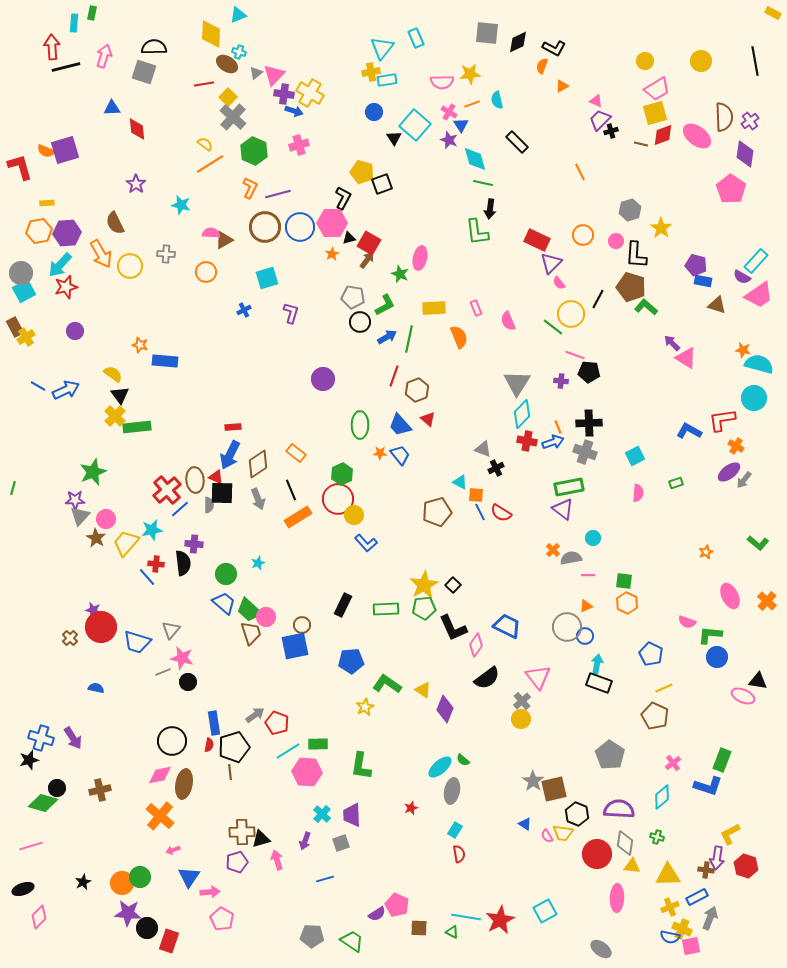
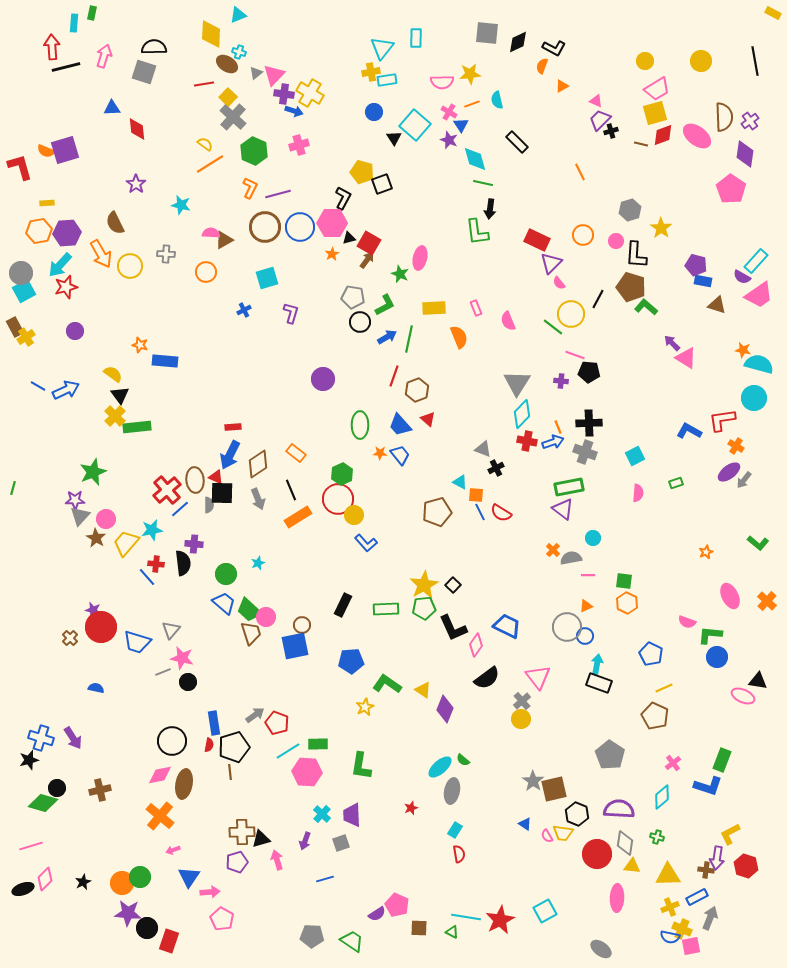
cyan rectangle at (416, 38): rotated 24 degrees clockwise
pink diamond at (39, 917): moved 6 px right, 38 px up
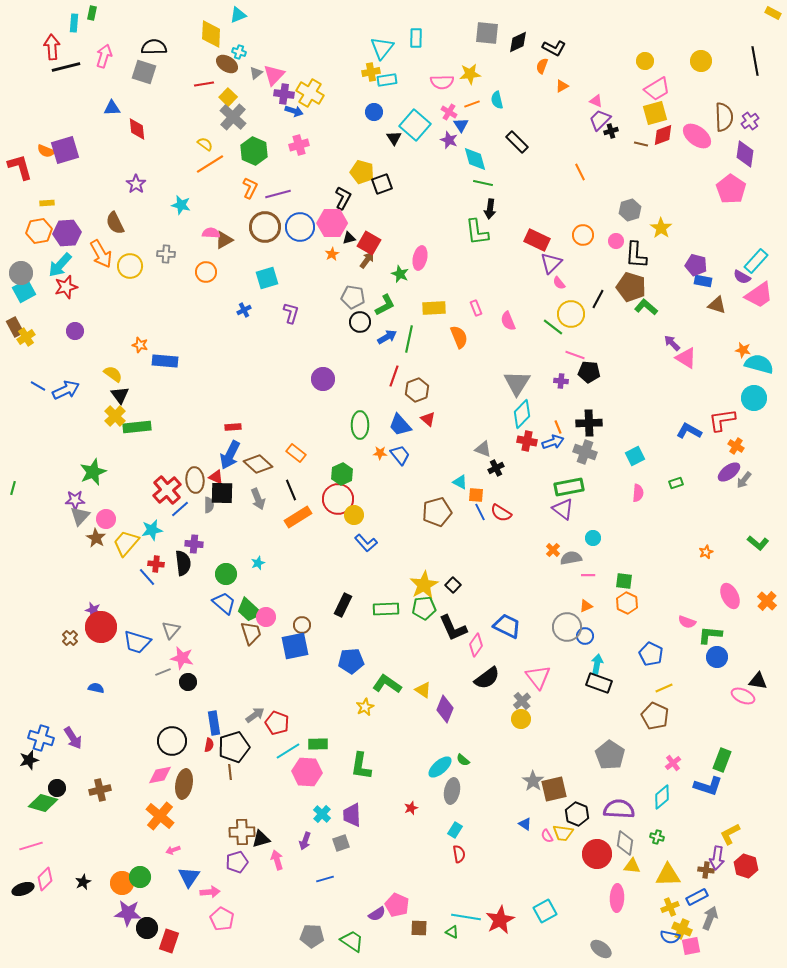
brown diamond at (258, 464): rotated 76 degrees clockwise
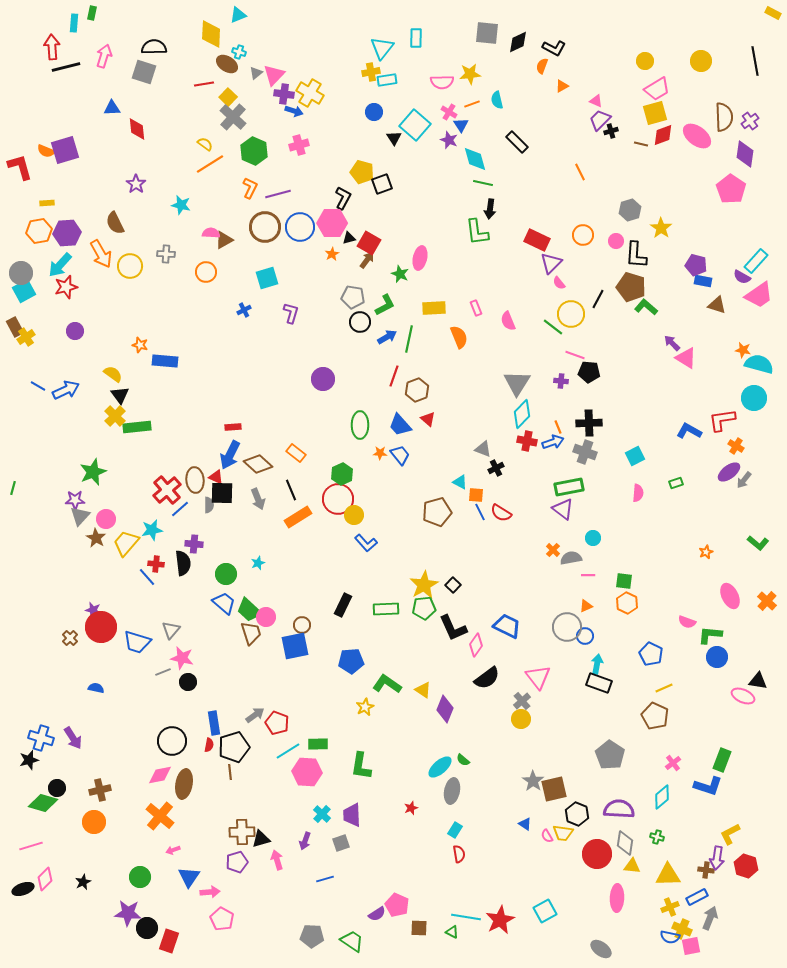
orange circle at (122, 883): moved 28 px left, 61 px up
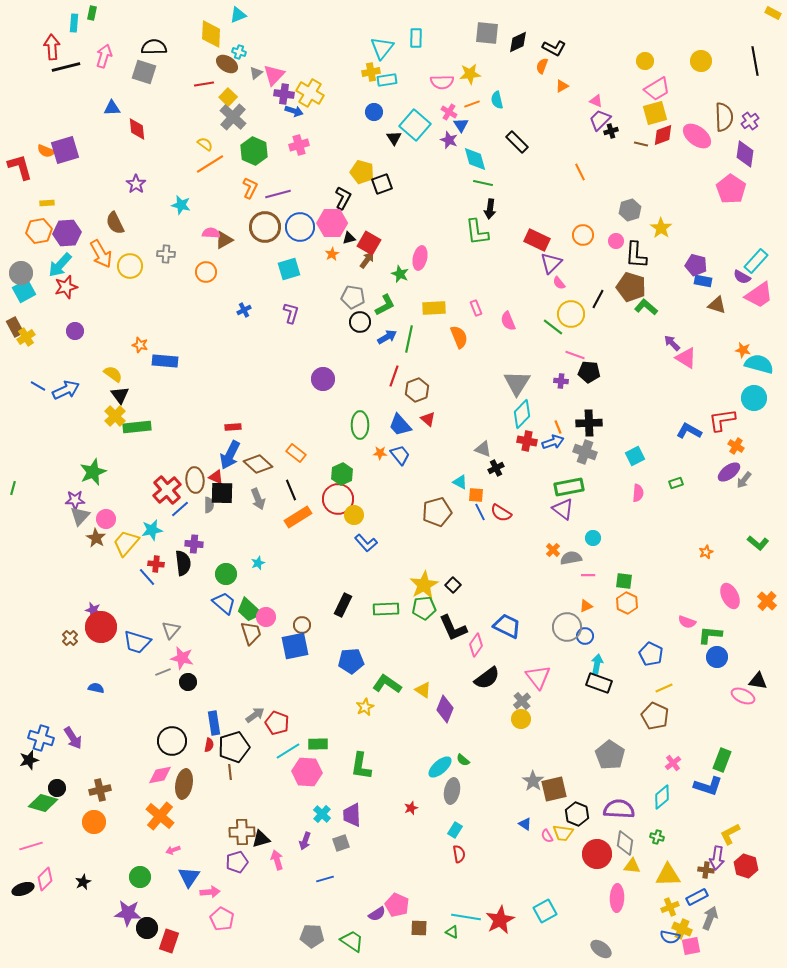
cyan square at (267, 278): moved 22 px right, 9 px up
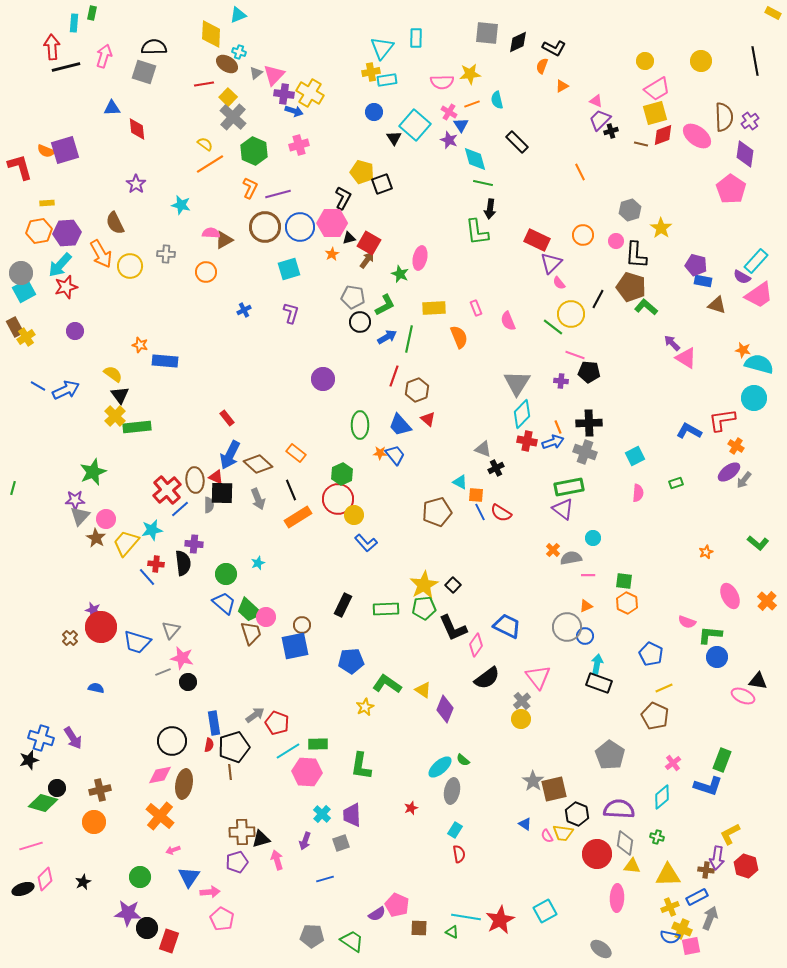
red rectangle at (233, 427): moved 6 px left, 9 px up; rotated 56 degrees clockwise
blue trapezoid at (400, 455): moved 5 px left
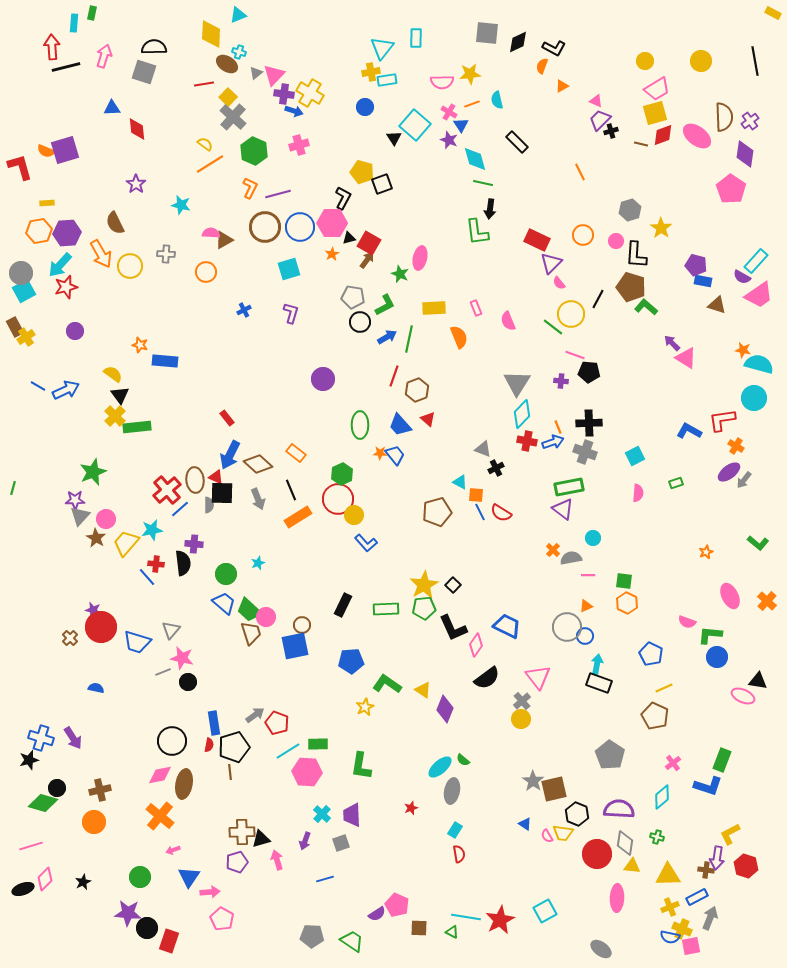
blue circle at (374, 112): moved 9 px left, 5 px up
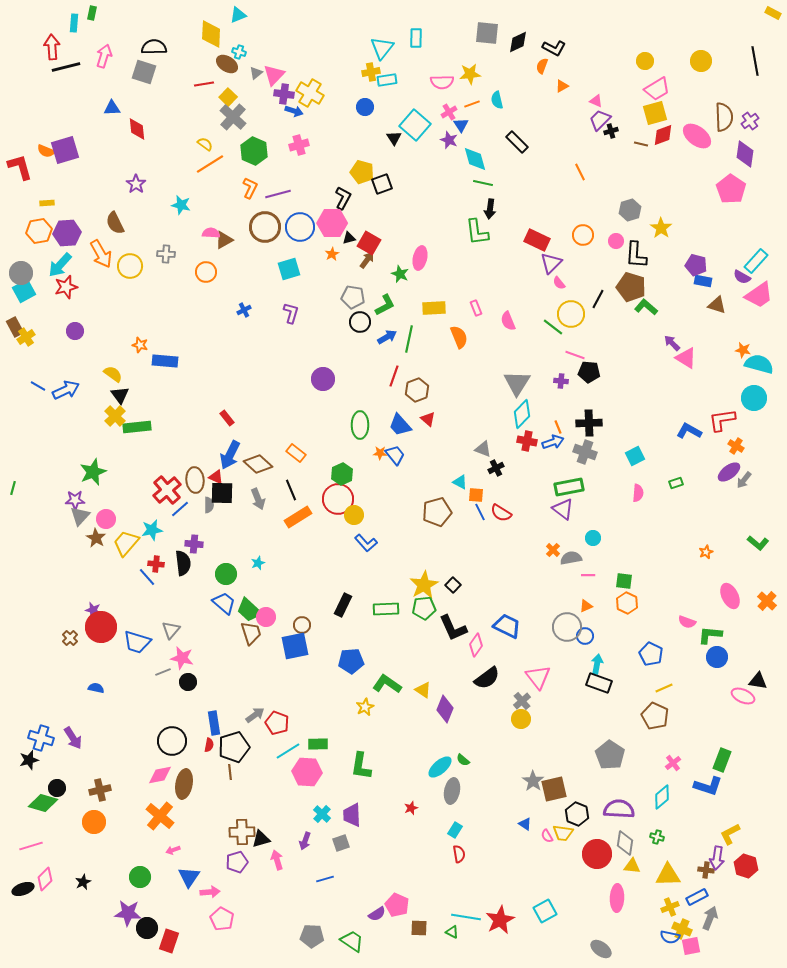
pink cross at (449, 112): rotated 28 degrees clockwise
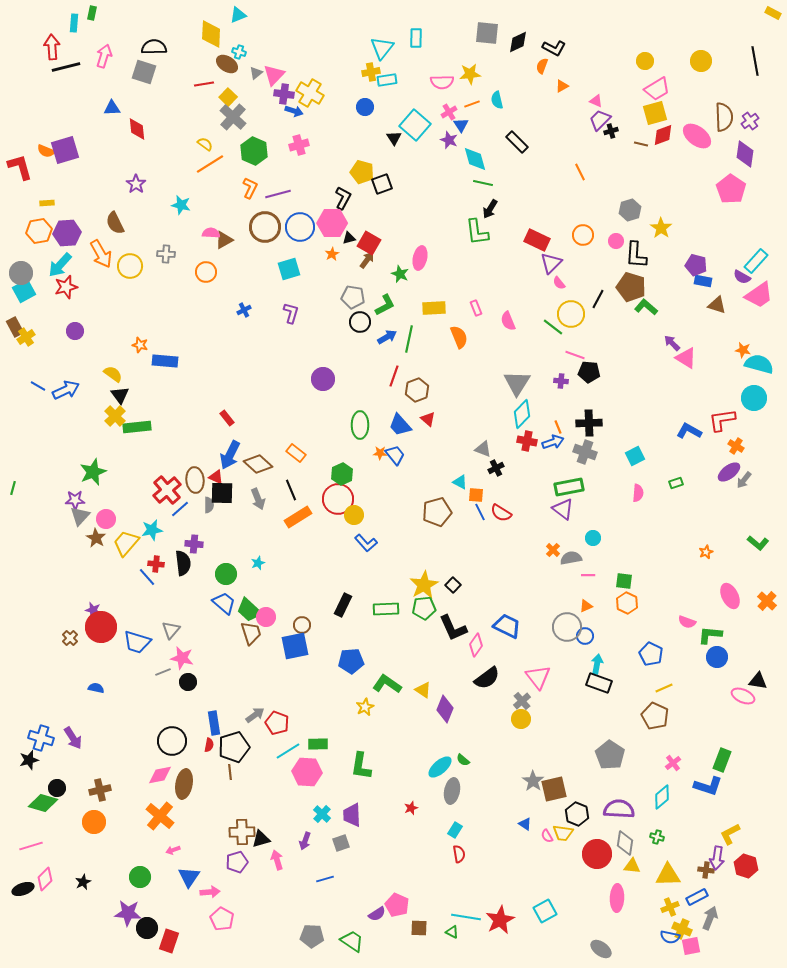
black arrow at (490, 209): rotated 24 degrees clockwise
